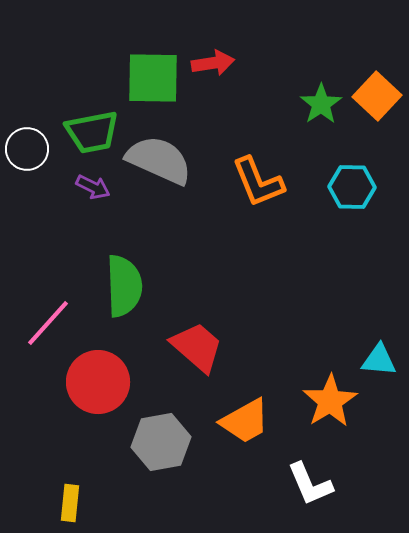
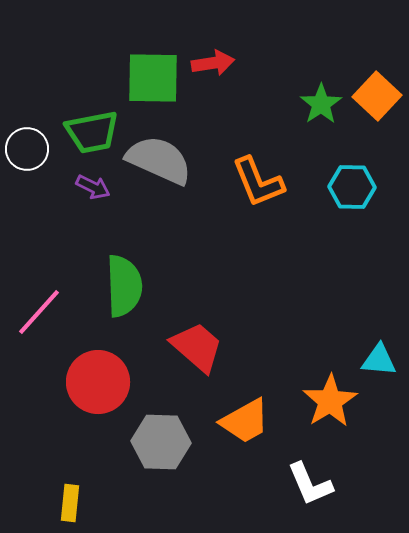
pink line: moved 9 px left, 11 px up
gray hexagon: rotated 12 degrees clockwise
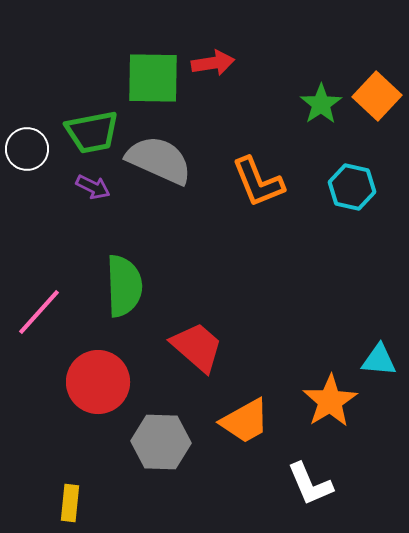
cyan hexagon: rotated 12 degrees clockwise
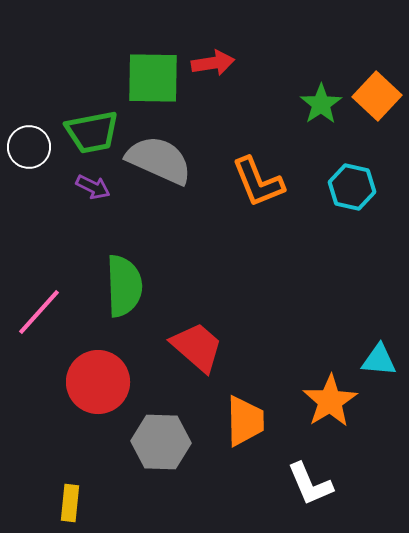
white circle: moved 2 px right, 2 px up
orange trapezoid: rotated 62 degrees counterclockwise
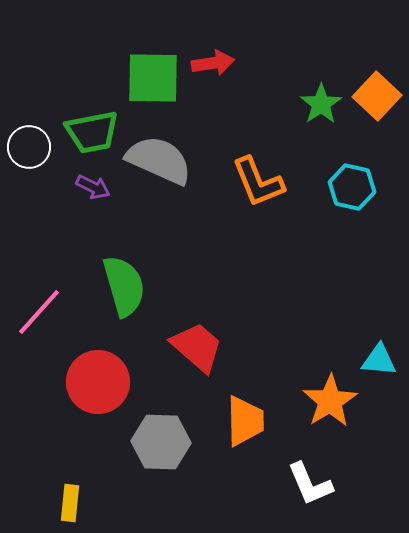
green semicircle: rotated 14 degrees counterclockwise
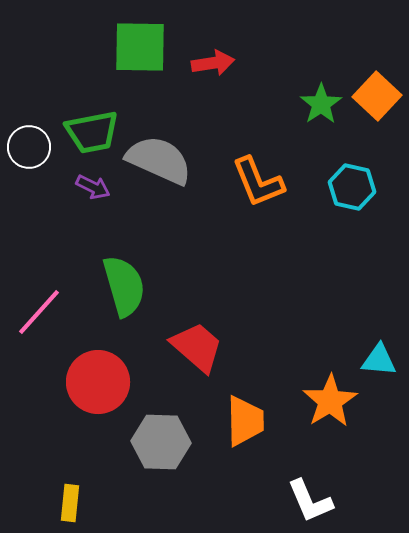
green square: moved 13 px left, 31 px up
white L-shape: moved 17 px down
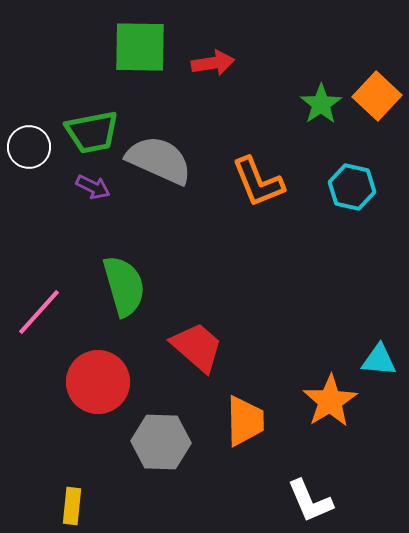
yellow rectangle: moved 2 px right, 3 px down
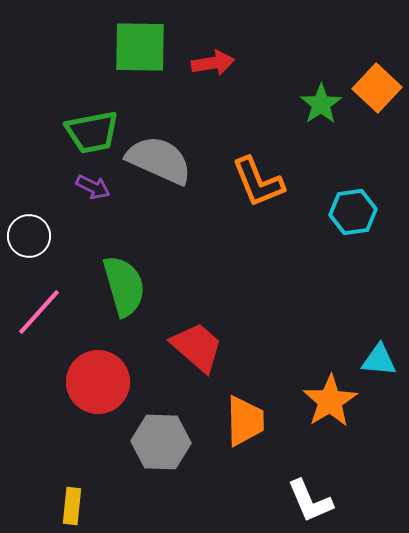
orange square: moved 8 px up
white circle: moved 89 px down
cyan hexagon: moved 1 px right, 25 px down; rotated 21 degrees counterclockwise
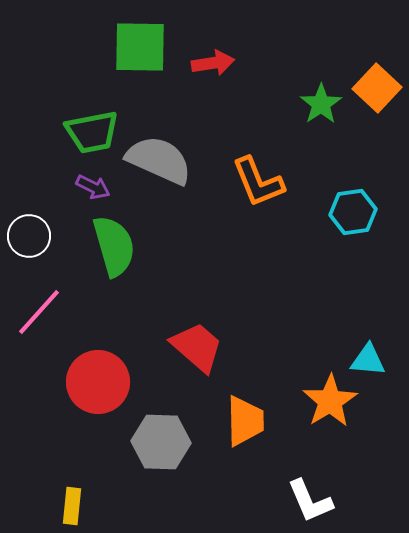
green semicircle: moved 10 px left, 40 px up
cyan triangle: moved 11 px left
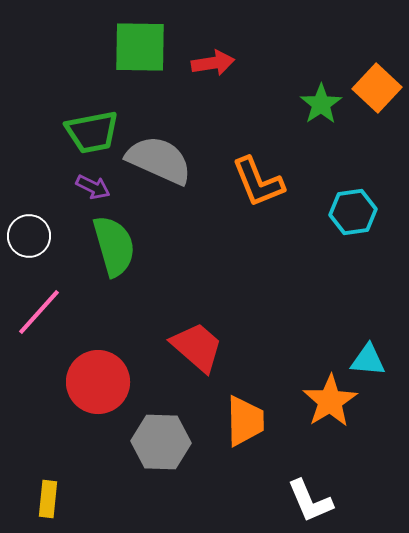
yellow rectangle: moved 24 px left, 7 px up
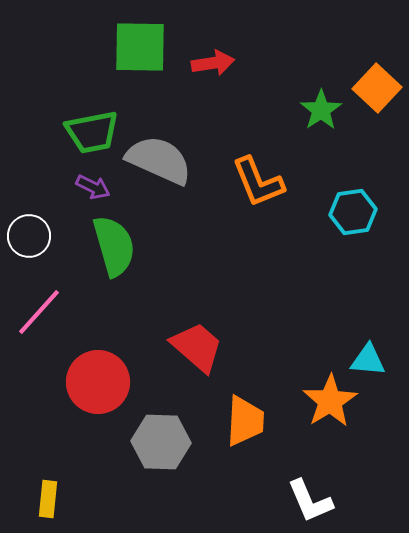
green star: moved 6 px down
orange trapezoid: rotated 4 degrees clockwise
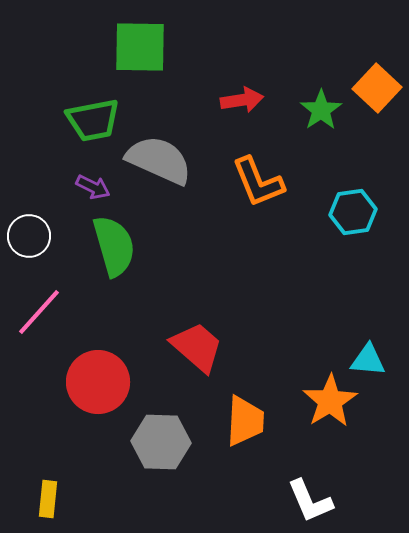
red arrow: moved 29 px right, 37 px down
green trapezoid: moved 1 px right, 12 px up
